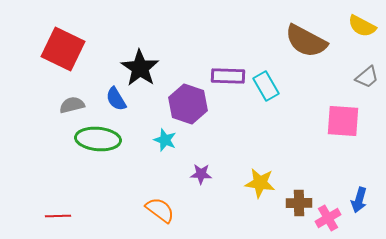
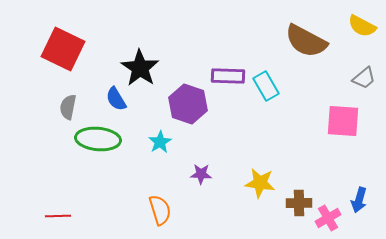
gray trapezoid: moved 3 px left, 1 px down
gray semicircle: moved 4 px left, 2 px down; rotated 65 degrees counterclockwise
cyan star: moved 5 px left, 2 px down; rotated 20 degrees clockwise
orange semicircle: rotated 36 degrees clockwise
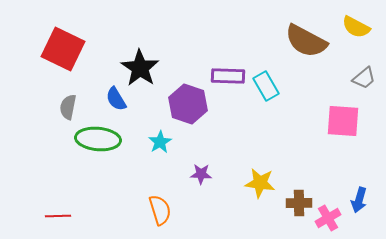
yellow semicircle: moved 6 px left, 1 px down
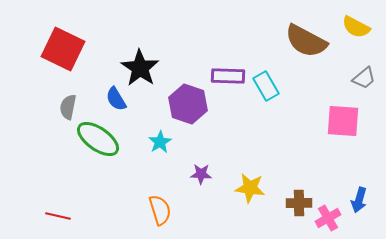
green ellipse: rotated 30 degrees clockwise
yellow star: moved 10 px left, 5 px down
red line: rotated 15 degrees clockwise
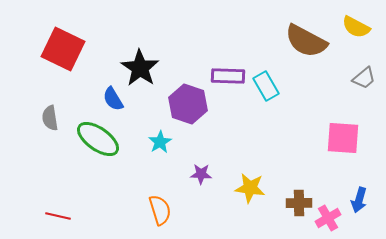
blue semicircle: moved 3 px left
gray semicircle: moved 18 px left, 11 px down; rotated 20 degrees counterclockwise
pink square: moved 17 px down
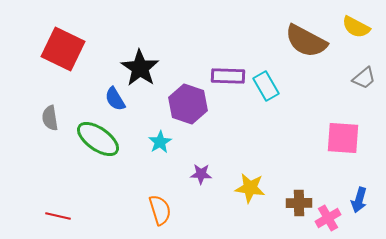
blue semicircle: moved 2 px right
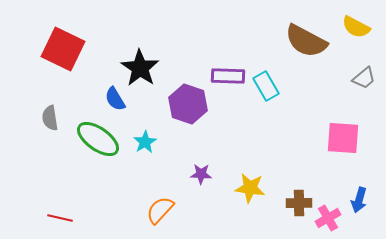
cyan star: moved 15 px left
orange semicircle: rotated 120 degrees counterclockwise
red line: moved 2 px right, 2 px down
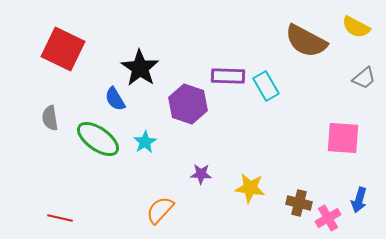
brown cross: rotated 15 degrees clockwise
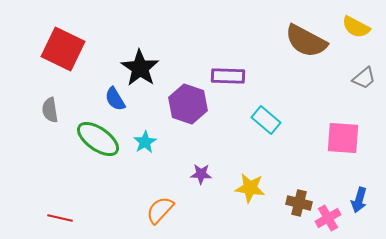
cyan rectangle: moved 34 px down; rotated 20 degrees counterclockwise
gray semicircle: moved 8 px up
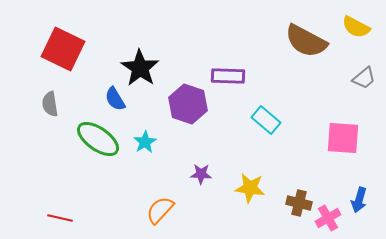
gray semicircle: moved 6 px up
